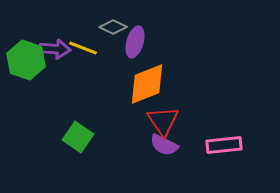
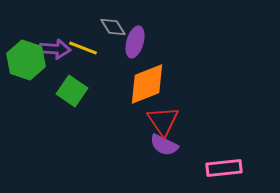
gray diamond: rotated 32 degrees clockwise
green square: moved 6 px left, 46 px up
pink rectangle: moved 23 px down
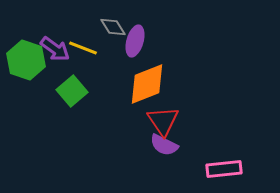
purple ellipse: moved 1 px up
purple arrow: rotated 32 degrees clockwise
green square: rotated 16 degrees clockwise
pink rectangle: moved 1 px down
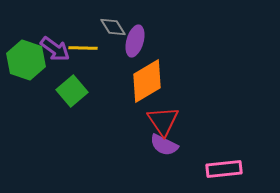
yellow line: rotated 20 degrees counterclockwise
orange diamond: moved 3 px up; rotated 9 degrees counterclockwise
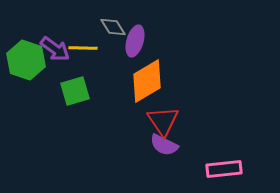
green square: moved 3 px right; rotated 24 degrees clockwise
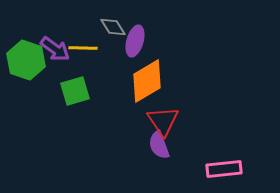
purple semicircle: moved 5 px left; rotated 44 degrees clockwise
